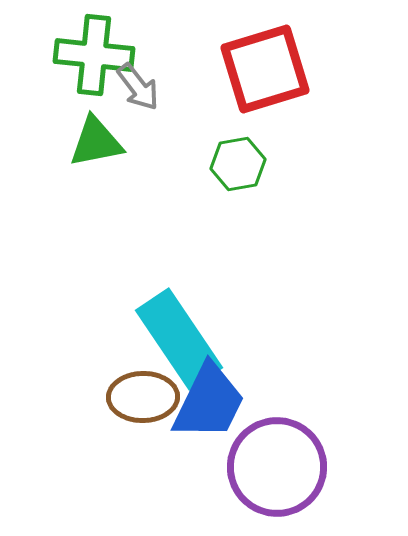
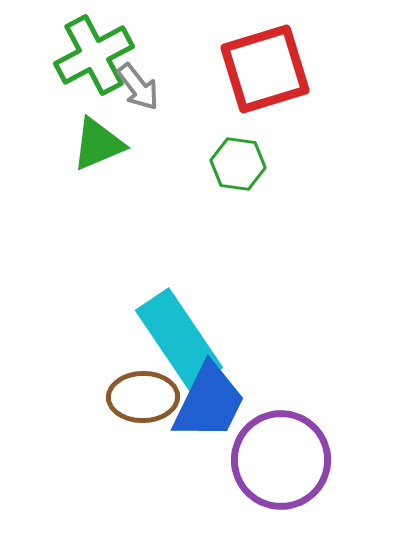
green cross: rotated 34 degrees counterclockwise
green triangle: moved 2 px right, 2 px down; rotated 12 degrees counterclockwise
green hexagon: rotated 18 degrees clockwise
purple circle: moved 4 px right, 7 px up
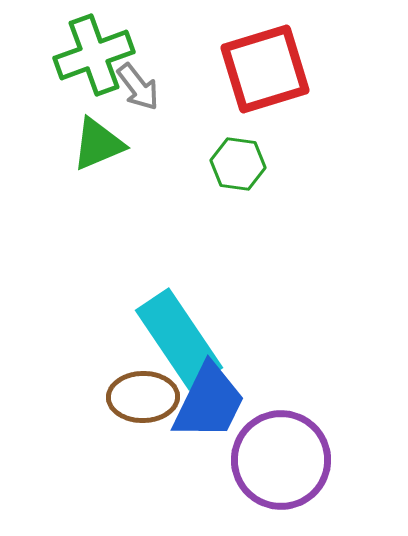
green cross: rotated 8 degrees clockwise
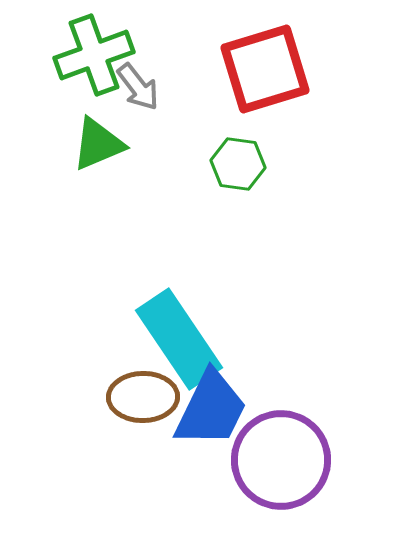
blue trapezoid: moved 2 px right, 7 px down
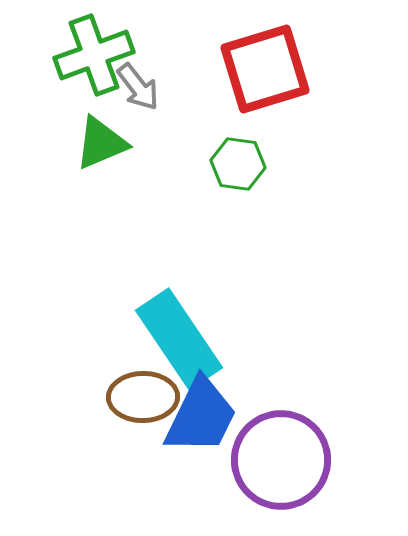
green triangle: moved 3 px right, 1 px up
blue trapezoid: moved 10 px left, 7 px down
